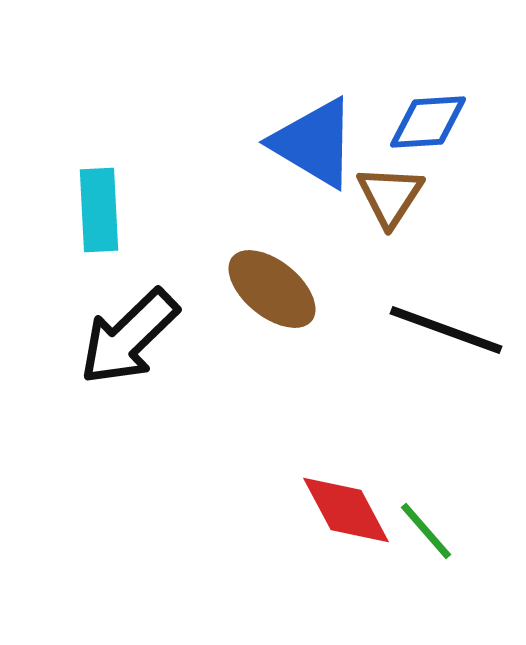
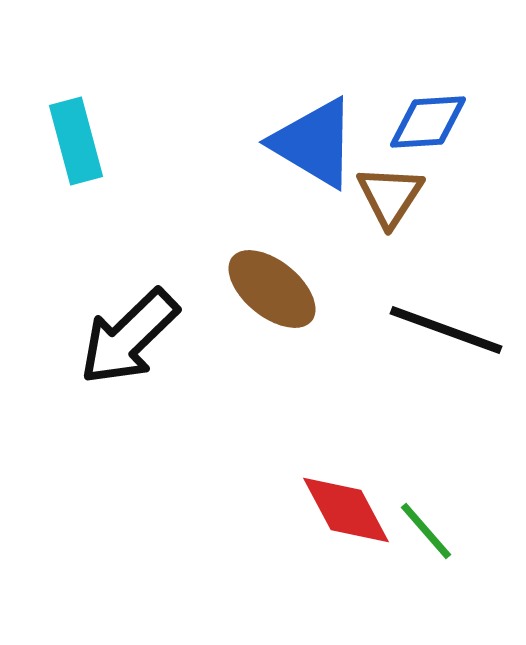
cyan rectangle: moved 23 px left, 69 px up; rotated 12 degrees counterclockwise
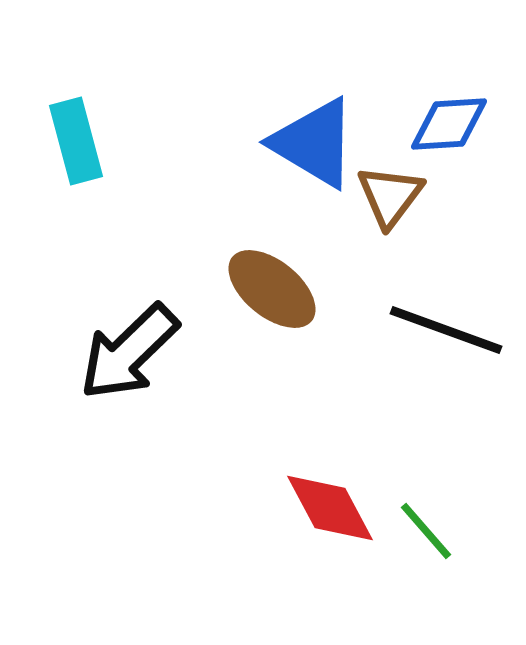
blue diamond: moved 21 px right, 2 px down
brown triangle: rotated 4 degrees clockwise
black arrow: moved 15 px down
red diamond: moved 16 px left, 2 px up
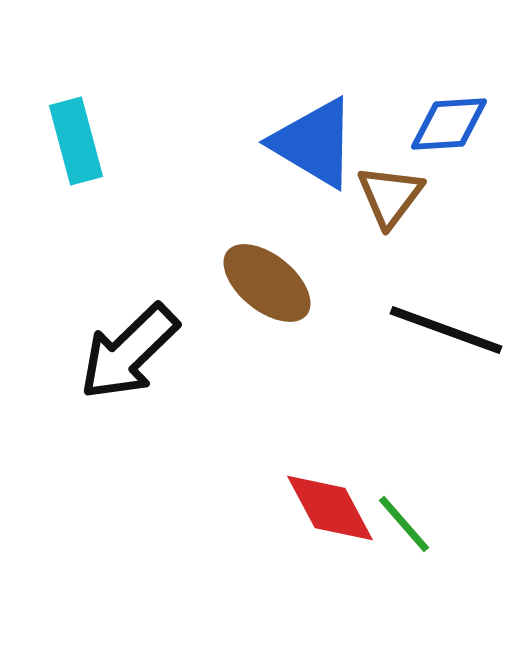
brown ellipse: moved 5 px left, 6 px up
green line: moved 22 px left, 7 px up
